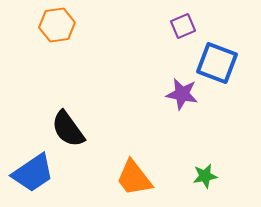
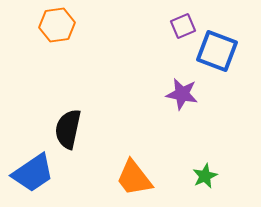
blue square: moved 12 px up
black semicircle: rotated 48 degrees clockwise
green star: rotated 15 degrees counterclockwise
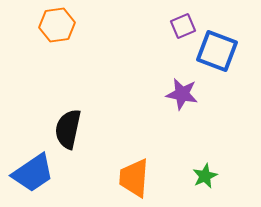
orange trapezoid: rotated 42 degrees clockwise
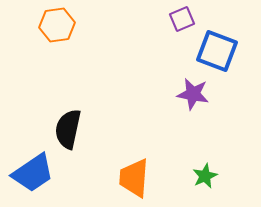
purple square: moved 1 px left, 7 px up
purple star: moved 11 px right
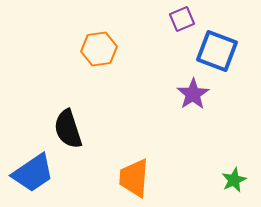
orange hexagon: moved 42 px right, 24 px down
purple star: rotated 28 degrees clockwise
black semicircle: rotated 30 degrees counterclockwise
green star: moved 29 px right, 4 px down
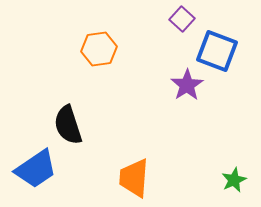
purple square: rotated 25 degrees counterclockwise
purple star: moved 6 px left, 9 px up
black semicircle: moved 4 px up
blue trapezoid: moved 3 px right, 4 px up
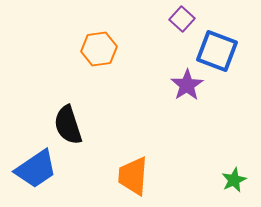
orange trapezoid: moved 1 px left, 2 px up
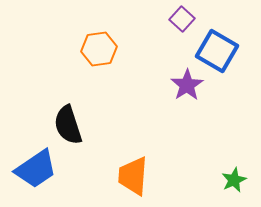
blue square: rotated 9 degrees clockwise
